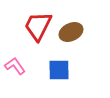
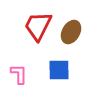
brown ellipse: rotated 35 degrees counterclockwise
pink L-shape: moved 4 px right, 8 px down; rotated 35 degrees clockwise
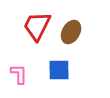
red trapezoid: moved 1 px left
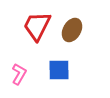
brown ellipse: moved 1 px right, 2 px up
pink L-shape: rotated 30 degrees clockwise
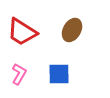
red trapezoid: moved 15 px left, 6 px down; rotated 84 degrees counterclockwise
blue square: moved 4 px down
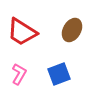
blue square: rotated 20 degrees counterclockwise
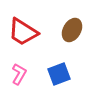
red trapezoid: moved 1 px right
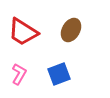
brown ellipse: moved 1 px left
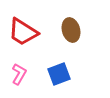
brown ellipse: rotated 45 degrees counterclockwise
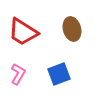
brown ellipse: moved 1 px right, 1 px up
pink L-shape: moved 1 px left
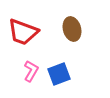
red trapezoid: rotated 12 degrees counterclockwise
pink L-shape: moved 13 px right, 3 px up
